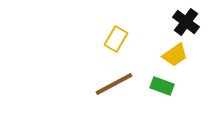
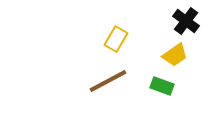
black cross: moved 1 px up
brown line: moved 6 px left, 3 px up
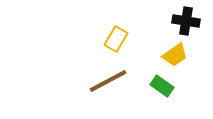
black cross: rotated 28 degrees counterclockwise
green rectangle: rotated 15 degrees clockwise
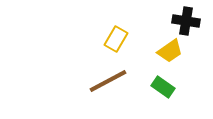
yellow trapezoid: moved 5 px left, 4 px up
green rectangle: moved 1 px right, 1 px down
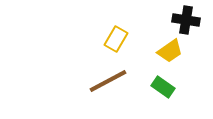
black cross: moved 1 px up
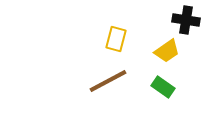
yellow rectangle: rotated 15 degrees counterclockwise
yellow trapezoid: moved 3 px left
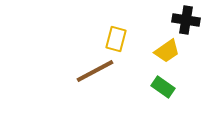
brown line: moved 13 px left, 10 px up
